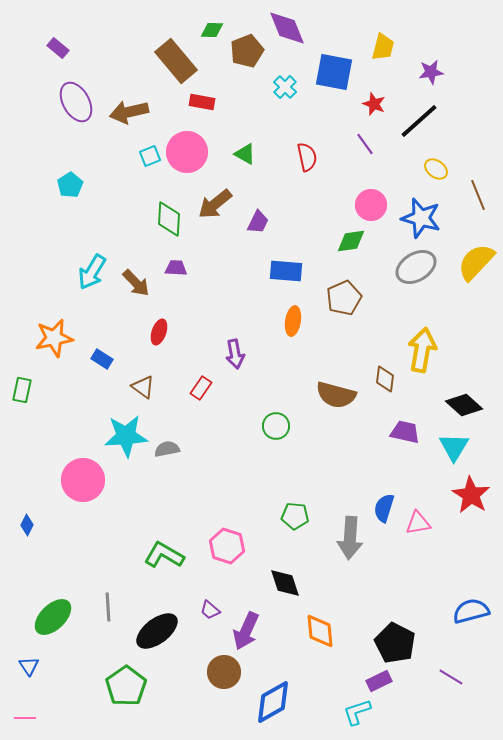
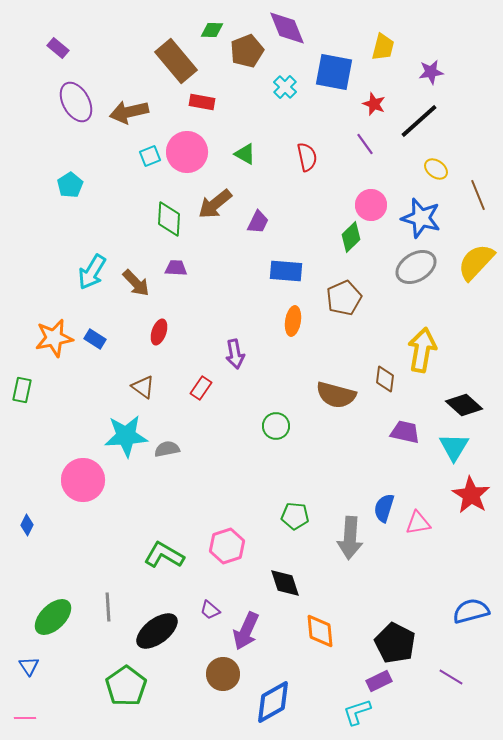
green diamond at (351, 241): moved 4 px up; rotated 36 degrees counterclockwise
blue rectangle at (102, 359): moved 7 px left, 20 px up
pink hexagon at (227, 546): rotated 24 degrees clockwise
brown circle at (224, 672): moved 1 px left, 2 px down
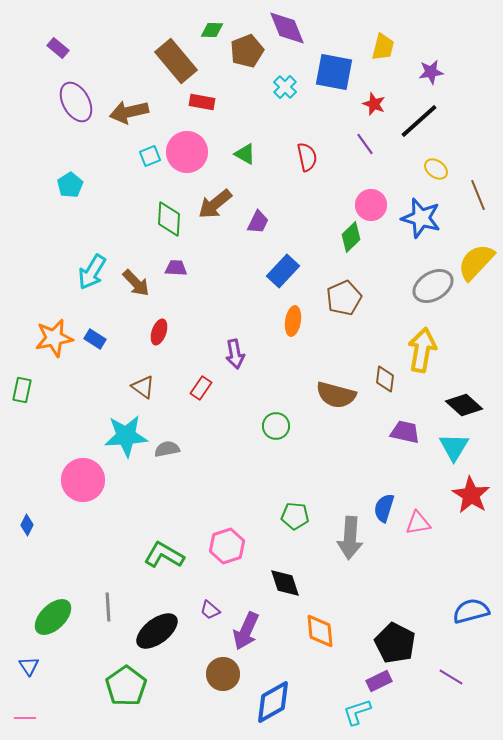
gray ellipse at (416, 267): moved 17 px right, 19 px down
blue rectangle at (286, 271): moved 3 px left; rotated 52 degrees counterclockwise
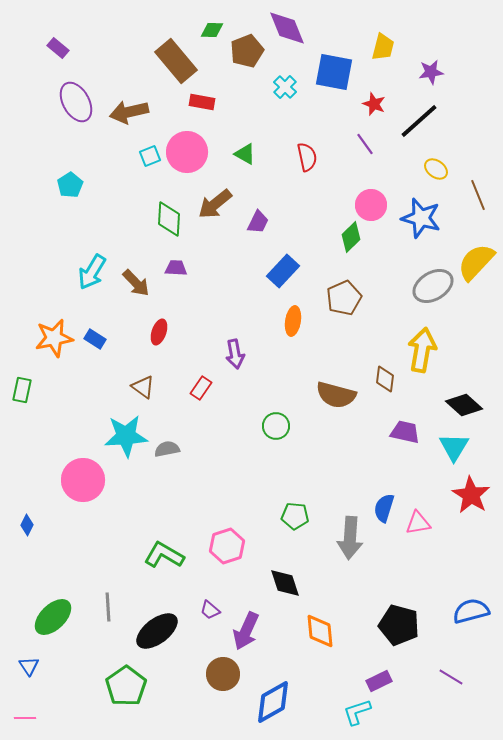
black pentagon at (395, 643): moved 4 px right, 18 px up; rotated 12 degrees counterclockwise
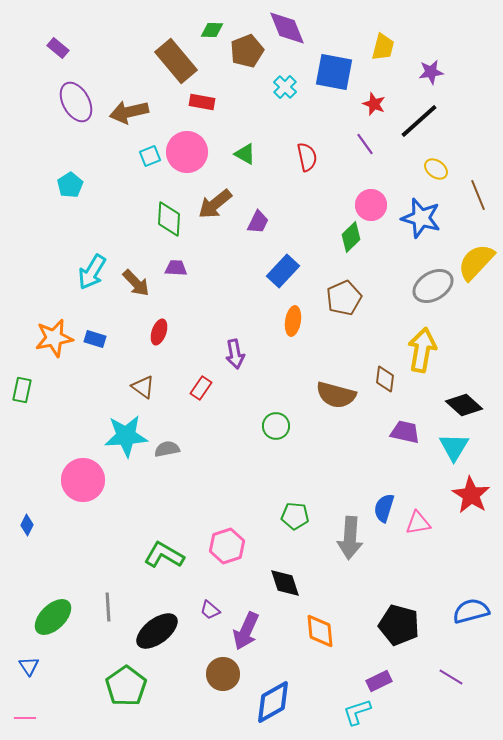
blue rectangle at (95, 339): rotated 15 degrees counterclockwise
